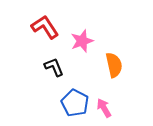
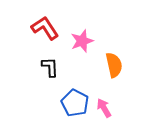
red L-shape: moved 1 px down
black L-shape: moved 4 px left; rotated 20 degrees clockwise
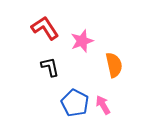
black L-shape: rotated 10 degrees counterclockwise
pink arrow: moved 1 px left, 3 px up
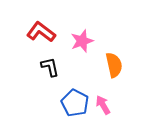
red L-shape: moved 4 px left, 4 px down; rotated 20 degrees counterclockwise
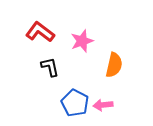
red L-shape: moved 1 px left
orange semicircle: rotated 25 degrees clockwise
pink arrow: rotated 66 degrees counterclockwise
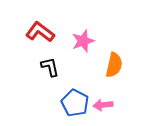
pink star: moved 1 px right
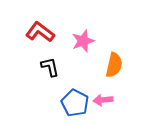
pink arrow: moved 5 px up
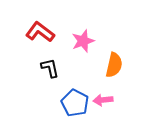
black L-shape: moved 1 px down
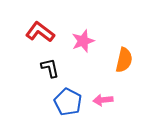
orange semicircle: moved 10 px right, 5 px up
blue pentagon: moved 7 px left, 1 px up
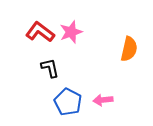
pink star: moved 12 px left, 9 px up
orange semicircle: moved 5 px right, 11 px up
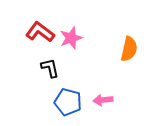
pink star: moved 6 px down
blue pentagon: rotated 12 degrees counterclockwise
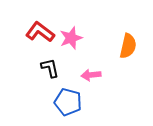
orange semicircle: moved 1 px left, 3 px up
pink arrow: moved 12 px left, 25 px up
